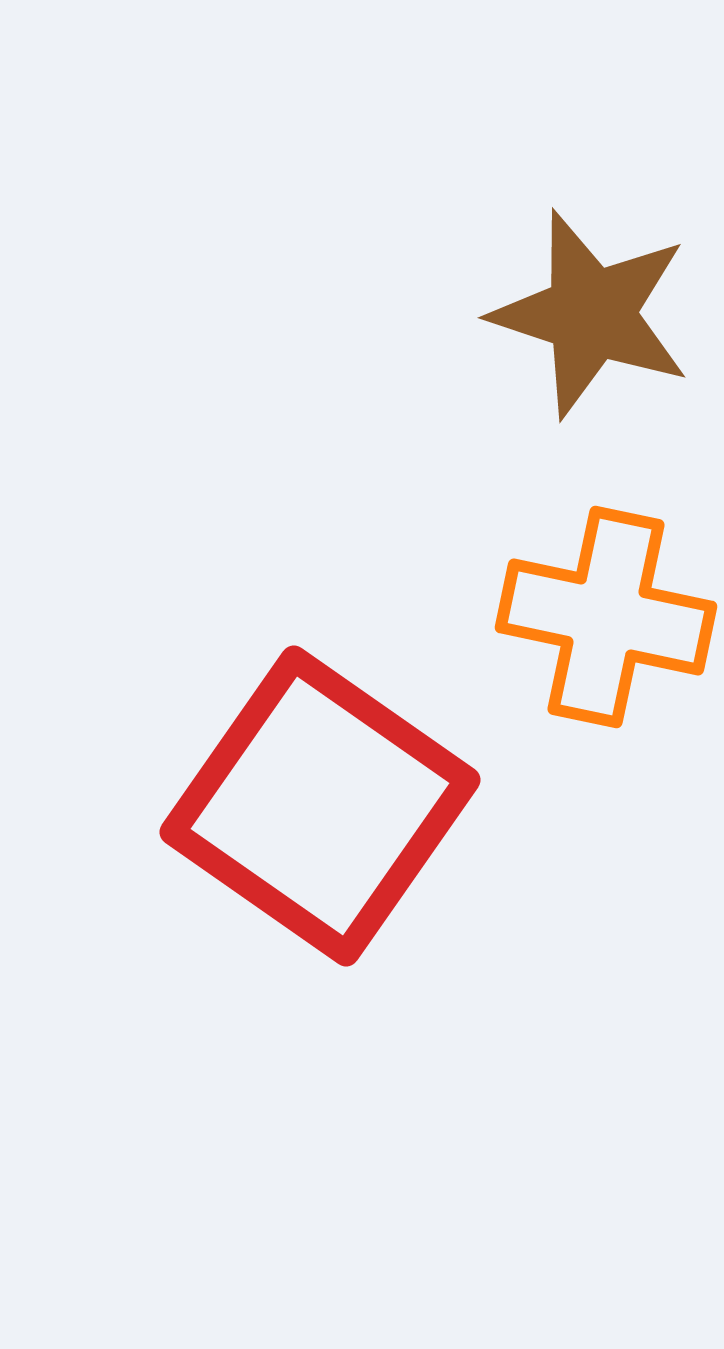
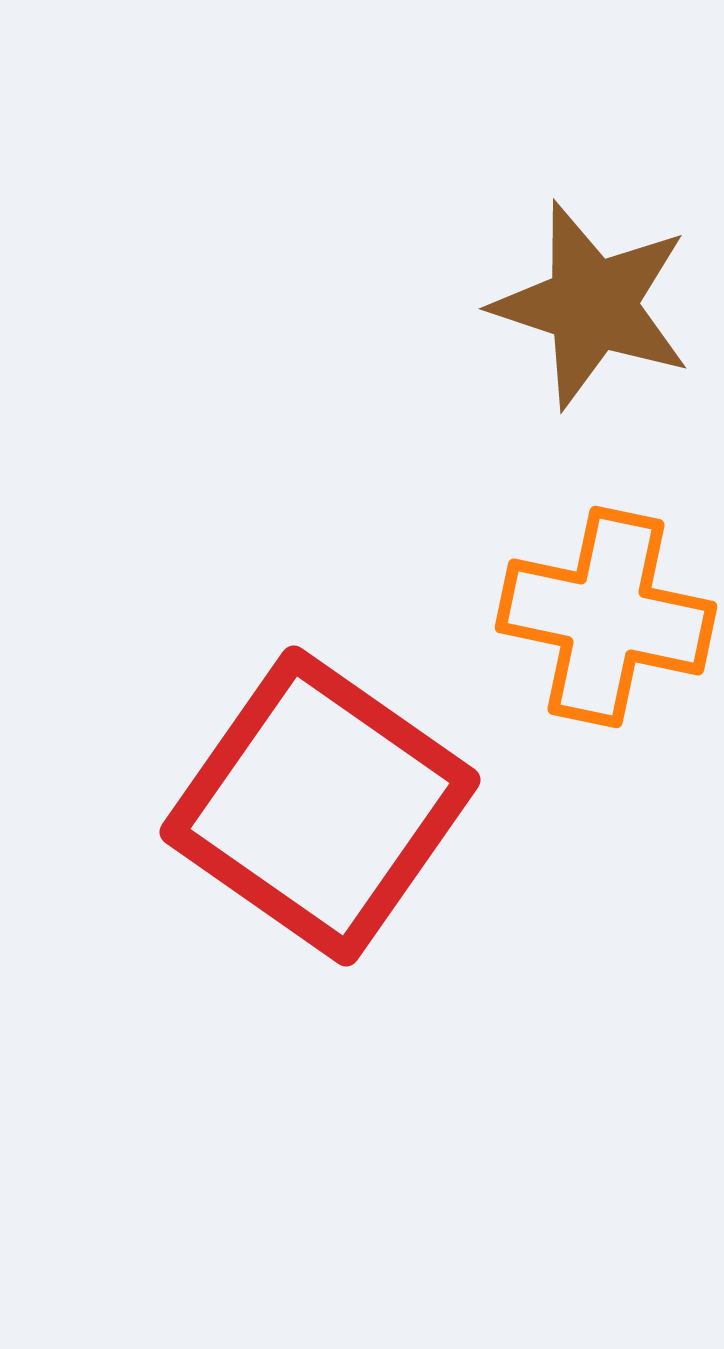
brown star: moved 1 px right, 9 px up
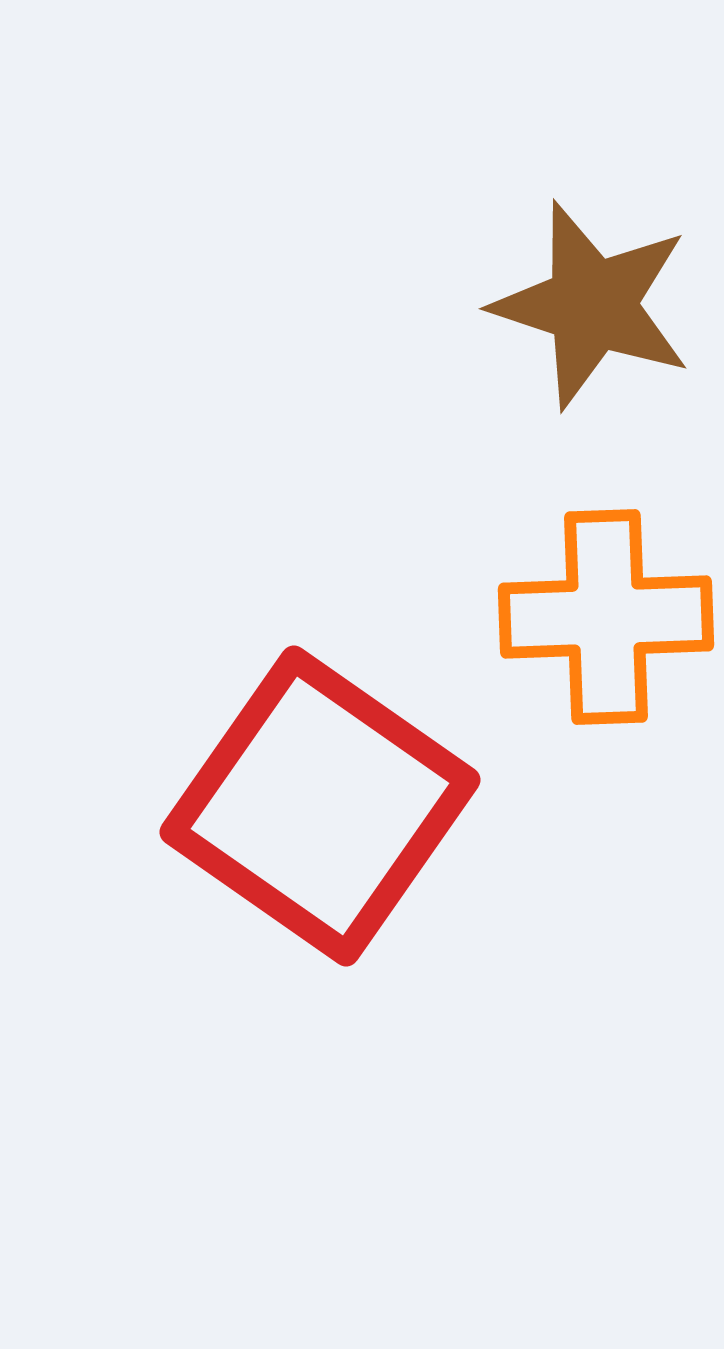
orange cross: rotated 14 degrees counterclockwise
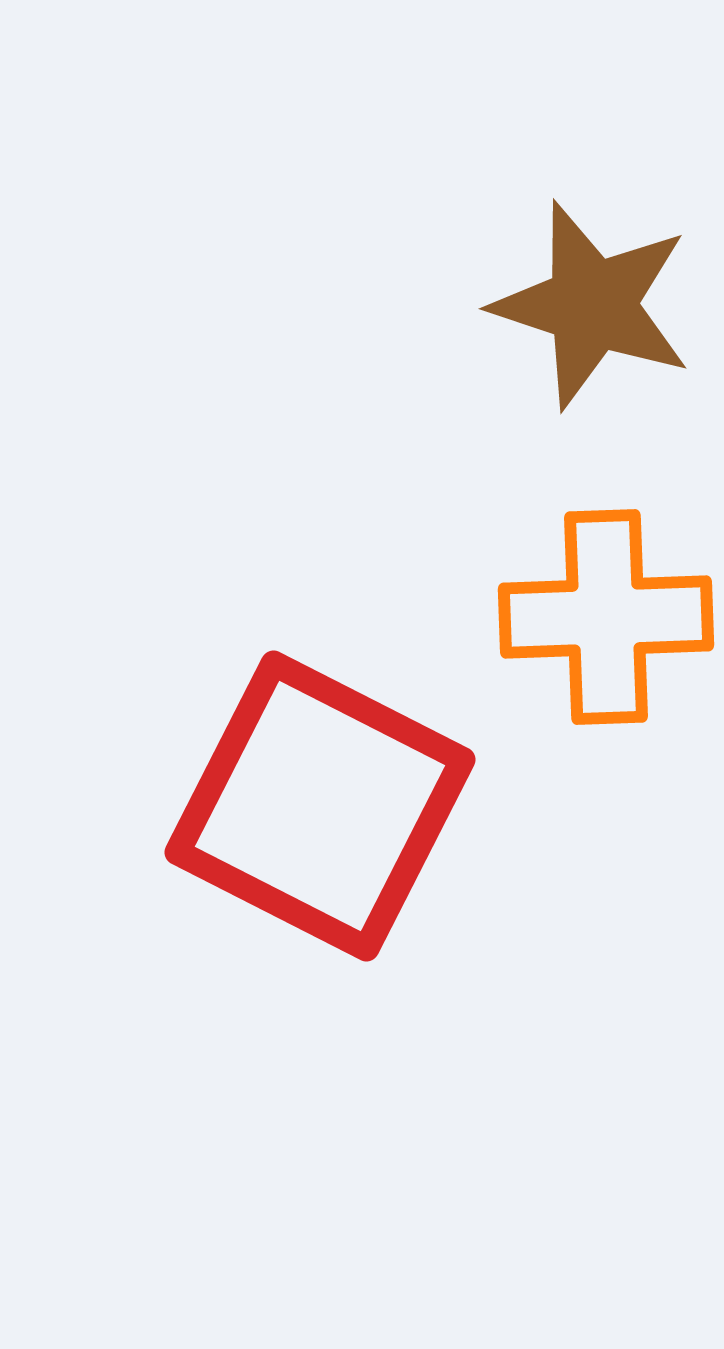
red square: rotated 8 degrees counterclockwise
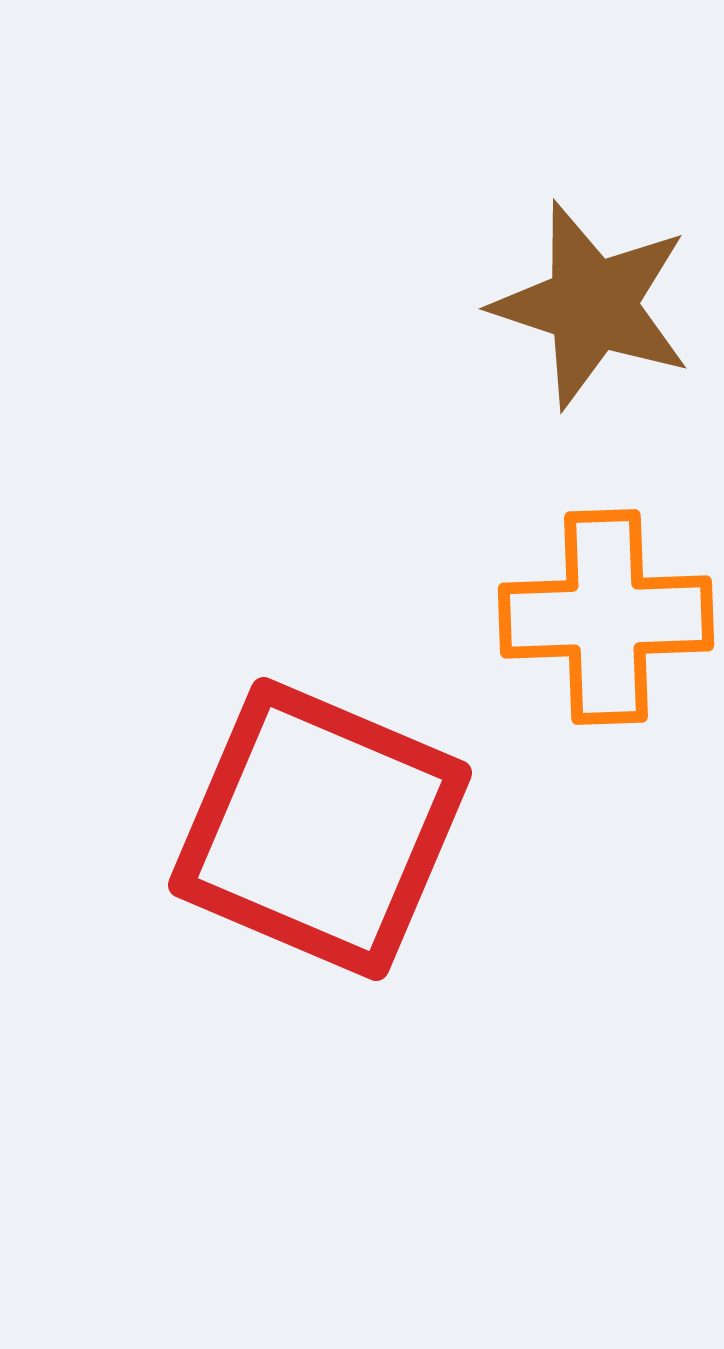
red square: moved 23 px down; rotated 4 degrees counterclockwise
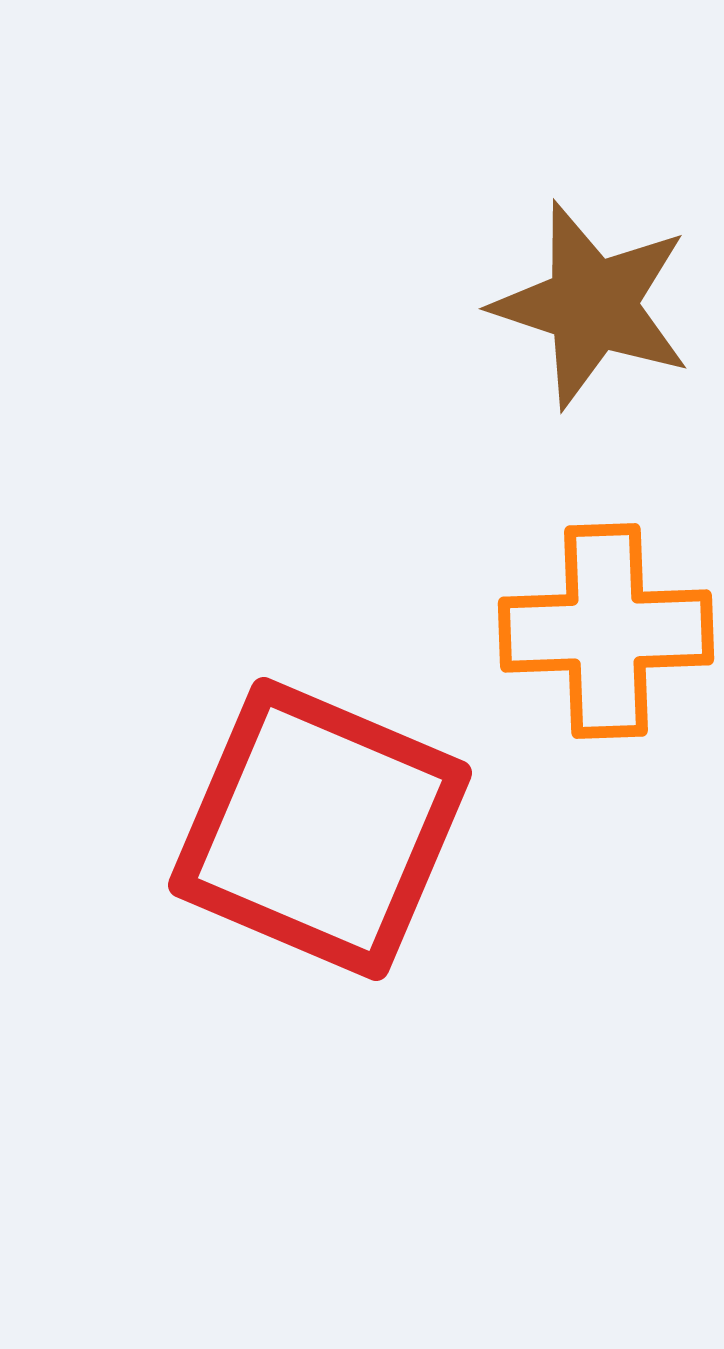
orange cross: moved 14 px down
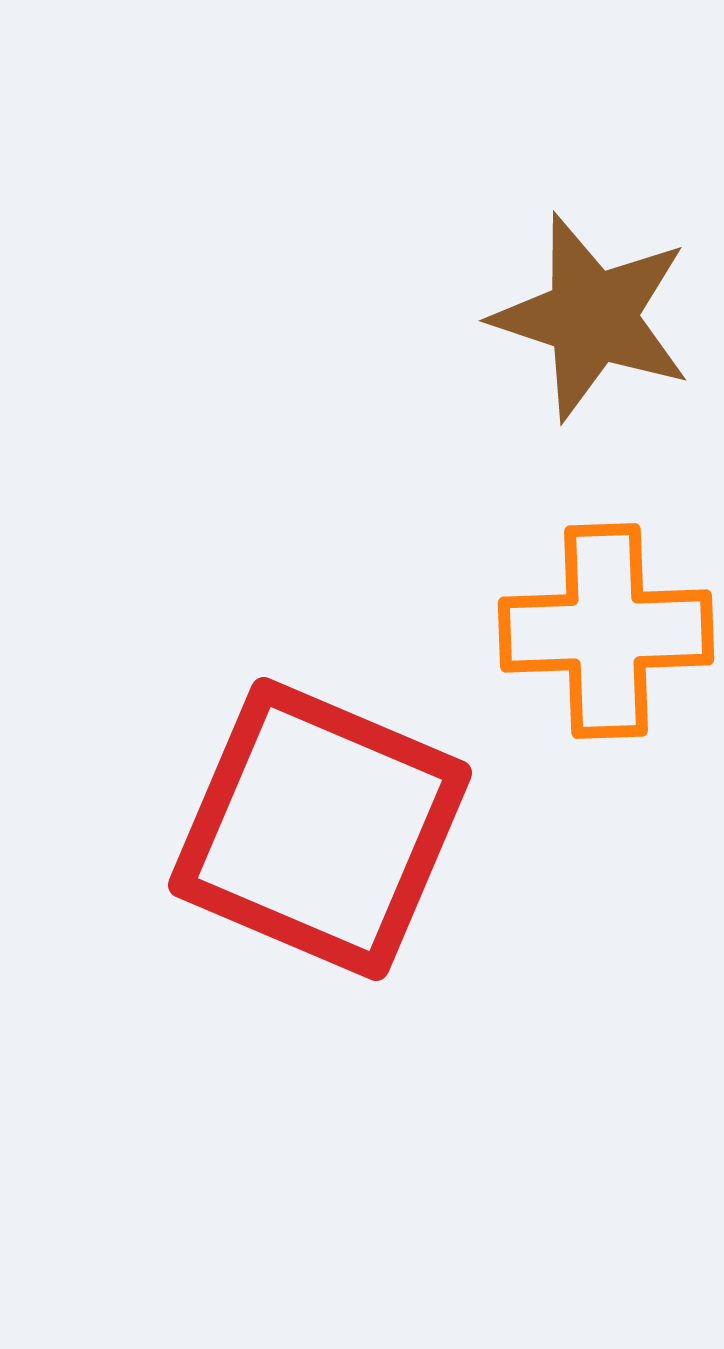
brown star: moved 12 px down
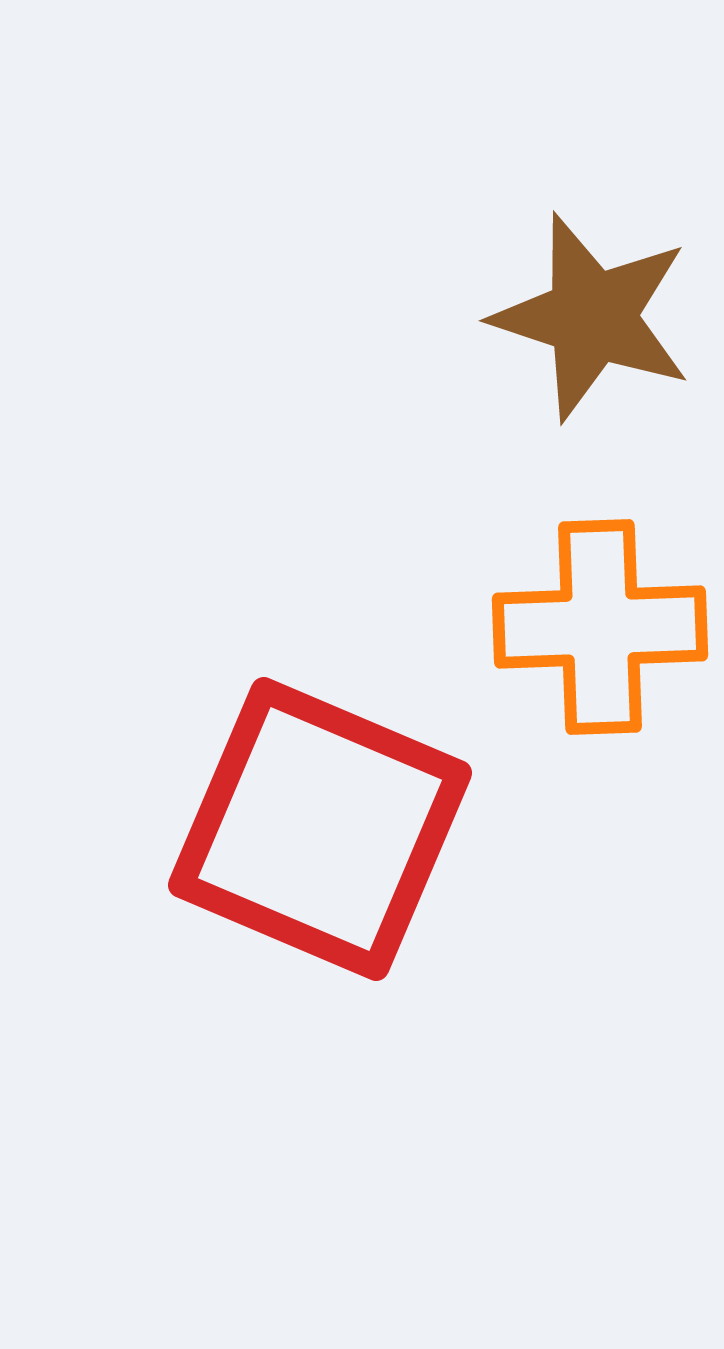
orange cross: moved 6 px left, 4 px up
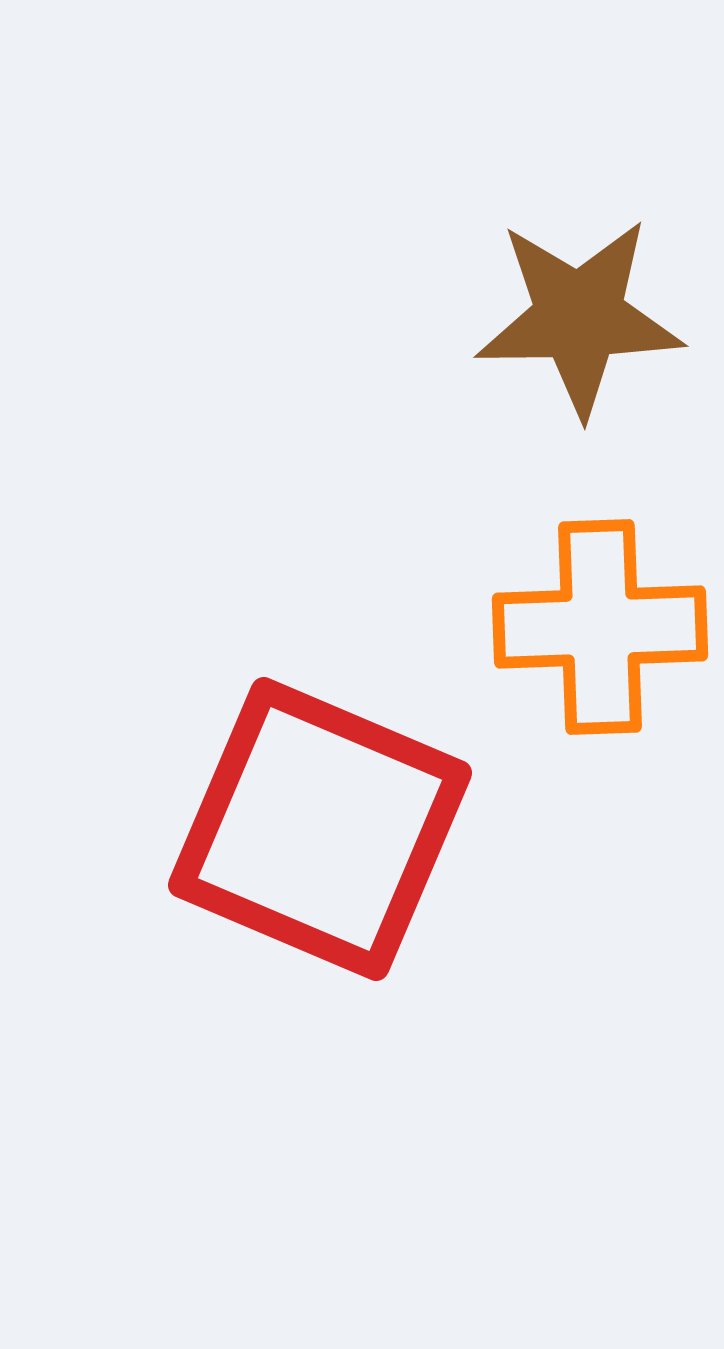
brown star: moved 13 px left; rotated 19 degrees counterclockwise
